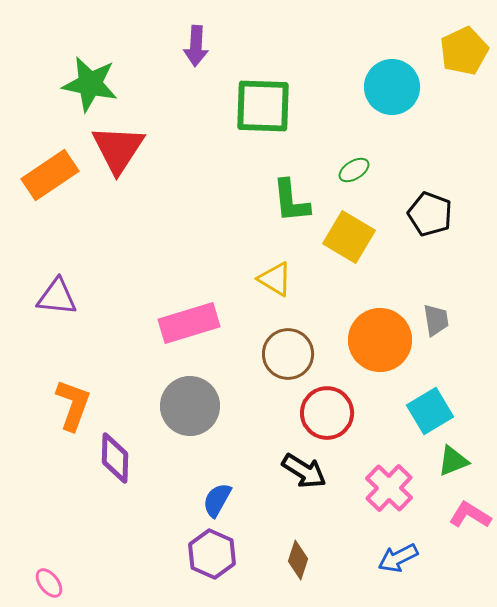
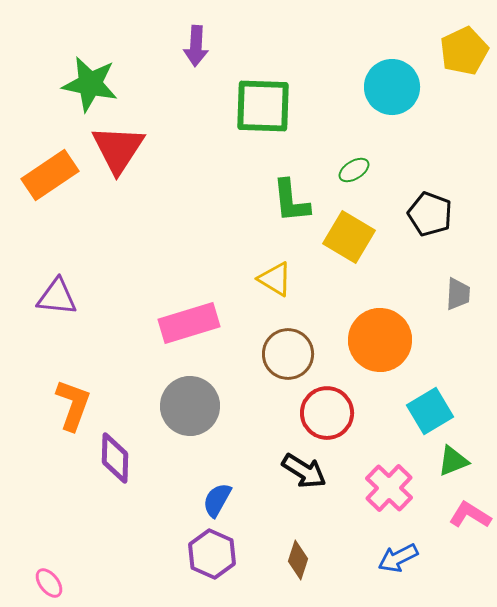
gray trapezoid: moved 22 px right, 26 px up; rotated 12 degrees clockwise
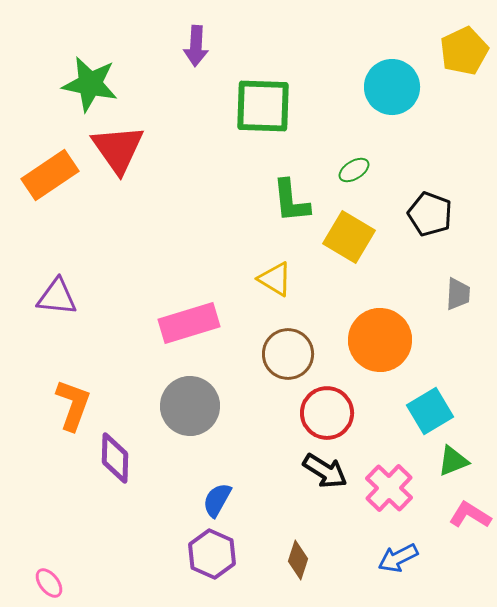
red triangle: rotated 8 degrees counterclockwise
black arrow: moved 21 px right
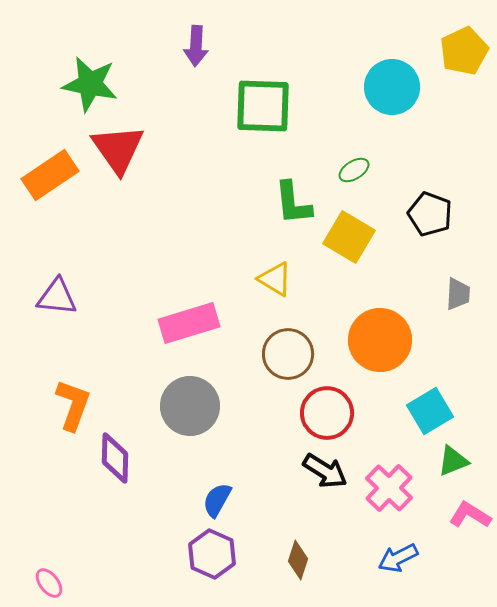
green L-shape: moved 2 px right, 2 px down
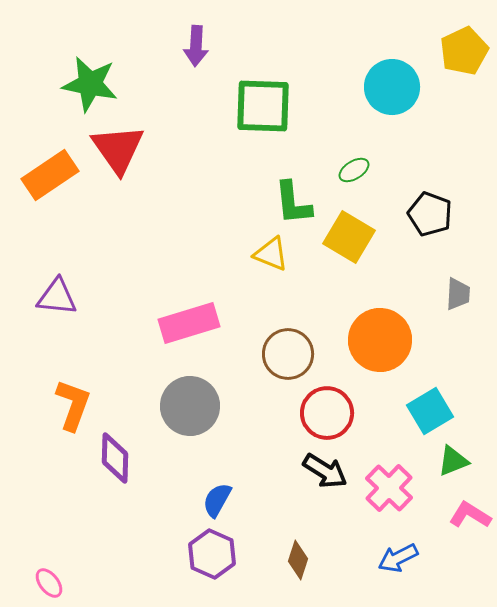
yellow triangle: moved 4 px left, 25 px up; rotated 9 degrees counterclockwise
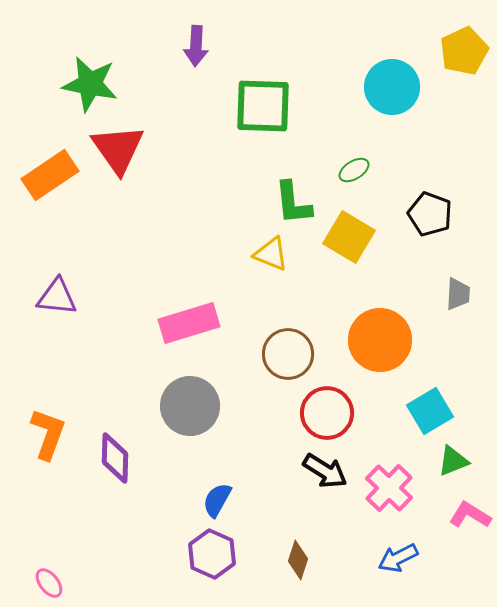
orange L-shape: moved 25 px left, 29 px down
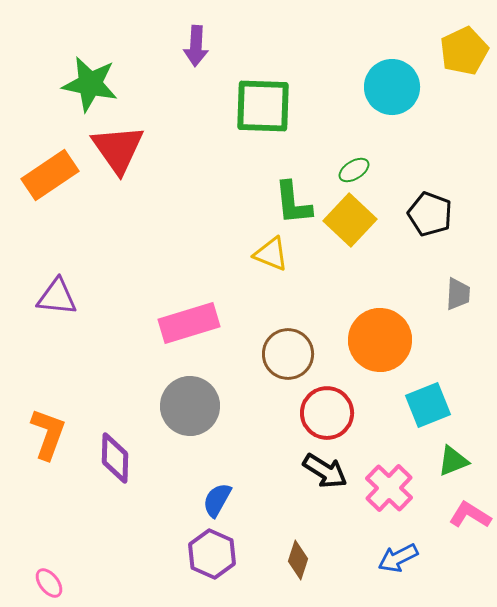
yellow square: moved 1 px right, 17 px up; rotated 12 degrees clockwise
cyan square: moved 2 px left, 6 px up; rotated 9 degrees clockwise
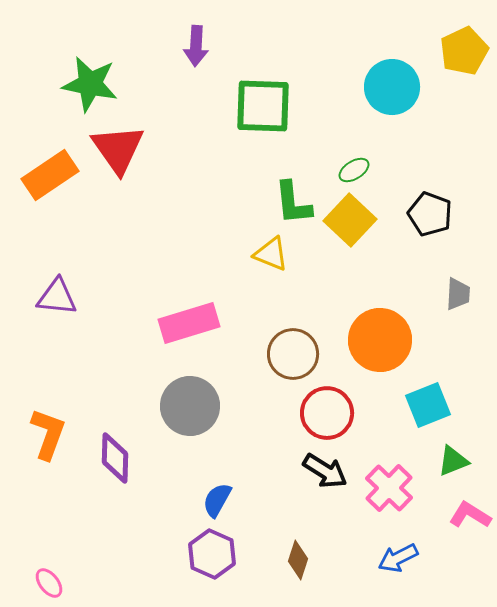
brown circle: moved 5 px right
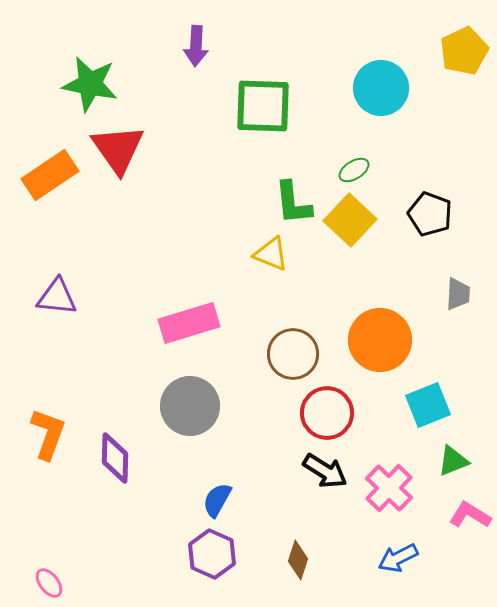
cyan circle: moved 11 px left, 1 px down
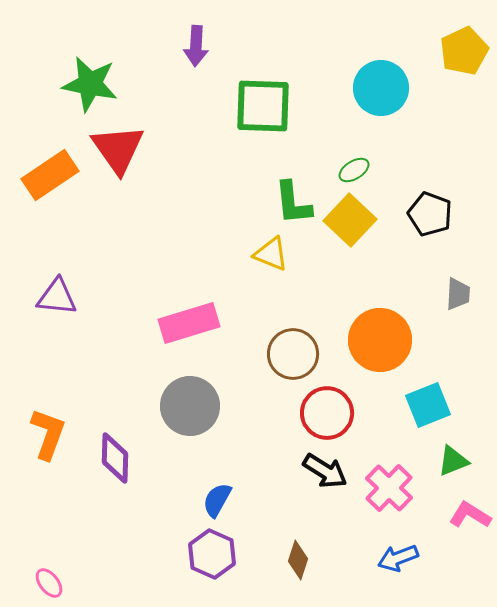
blue arrow: rotated 6 degrees clockwise
